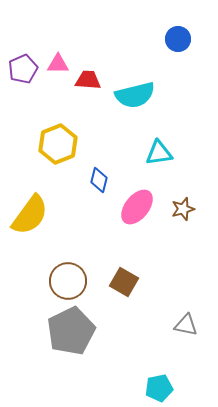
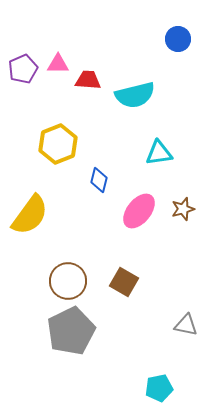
pink ellipse: moved 2 px right, 4 px down
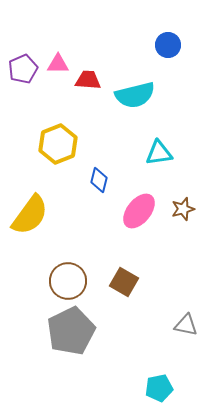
blue circle: moved 10 px left, 6 px down
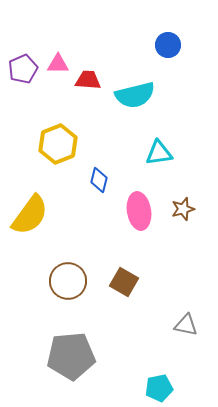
pink ellipse: rotated 48 degrees counterclockwise
gray pentagon: moved 25 px down; rotated 21 degrees clockwise
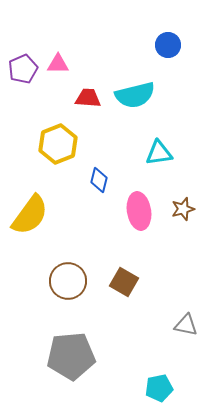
red trapezoid: moved 18 px down
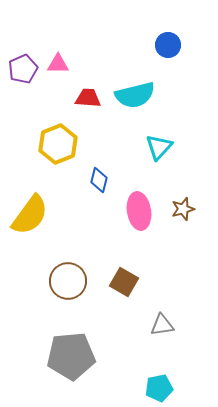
cyan triangle: moved 6 px up; rotated 40 degrees counterclockwise
gray triangle: moved 24 px left; rotated 20 degrees counterclockwise
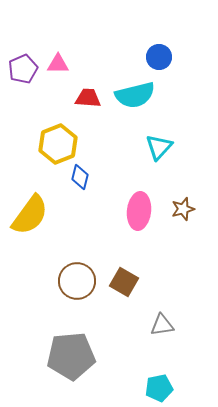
blue circle: moved 9 px left, 12 px down
blue diamond: moved 19 px left, 3 px up
pink ellipse: rotated 15 degrees clockwise
brown circle: moved 9 px right
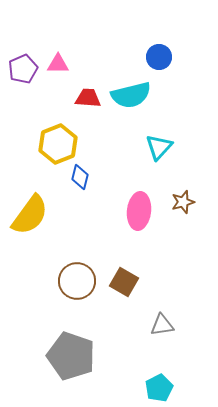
cyan semicircle: moved 4 px left
brown star: moved 7 px up
gray pentagon: rotated 24 degrees clockwise
cyan pentagon: rotated 16 degrees counterclockwise
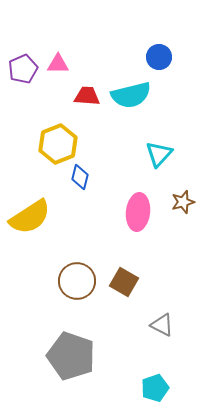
red trapezoid: moved 1 px left, 2 px up
cyan triangle: moved 7 px down
pink ellipse: moved 1 px left, 1 px down
yellow semicircle: moved 2 px down; rotated 21 degrees clockwise
gray triangle: rotated 35 degrees clockwise
cyan pentagon: moved 4 px left; rotated 8 degrees clockwise
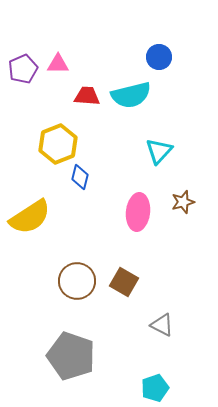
cyan triangle: moved 3 px up
